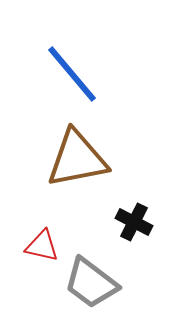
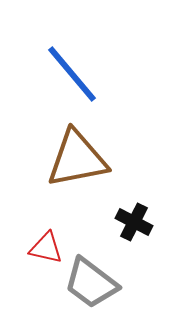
red triangle: moved 4 px right, 2 px down
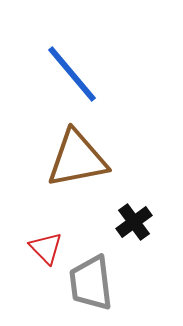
black cross: rotated 27 degrees clockwise
red triangle: rotated 33 degrees clockwise
gray trapezoid: rotated 46 degrees clockwise
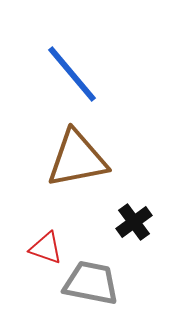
red triangle: rotated 27 degrees counterclockwise
gray trapezoid: rotated 108 degrees clockwise
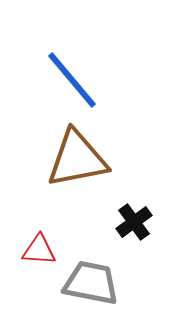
blue line: moved 6 px down
red triangle: moved 7 px left, 2 px down; rotated 15 degrees counterclockwise
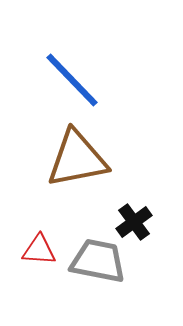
blue line: rotated 4 degrees counterclockwise
gray trapezoid: moved 7 px right, 22 px up
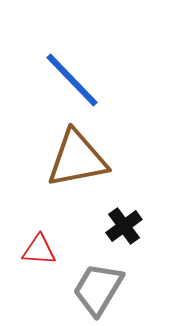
black cross: moved 10 px left, 4 px down
gray trapezoid: moved 28 px down; rotated 70 degrees counterclockwise
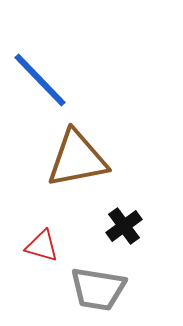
blue line: moved 32 px left
red triangle: moved 3 px right, 4 px up; rotated 12 degrees clockwise
gray trapezoid: rotated 112 degrees counterclockwise
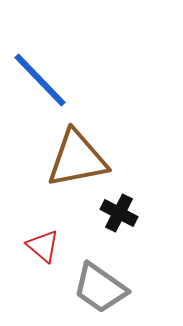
black cross: moved 5 px left, 13 px up; rotated 27 degrees counterclockwise
red triangle: moved 1 px right; rotated 24 degrees clockwise
gray trapezoid: moved 2 px right, 1 px up; rotated 26 degrees clockwise
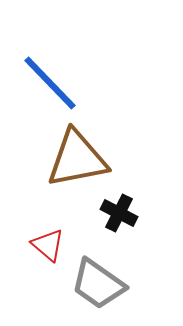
blue line: moved 10 px right, 3 px down
red triangle: moved 5 px right, 1 px up
gray trapezoid: moved 2 px left, 4 px up
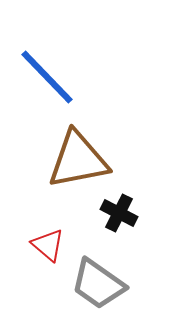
blue line: moved 3 px left, 6 px up
brown triangle: moved 1 px right, 1 px down
